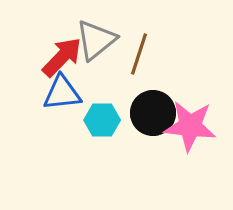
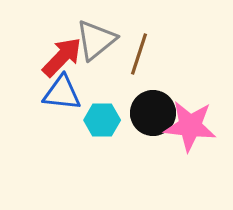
blue triangle: rotated 12 degrees clockwise
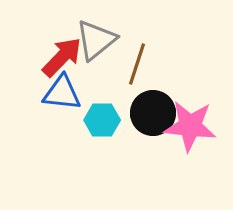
brown line: moved 2 px left, 10 px down
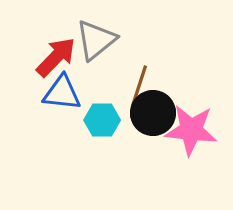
red arrow: moved 6 px left
brown line: moved 2 px right, 22 px down
pink star: moved 1 px right, 4 px down
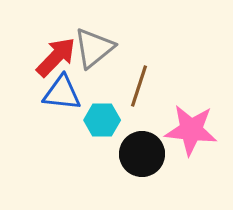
gray triangle: moved 2 px left, 8 px down
black circle: moved 11 px left, 41 px down
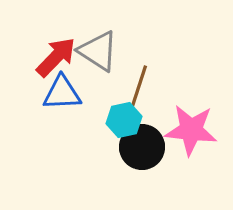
gray triangle: moved 4 px right, 3 px down; rotated 48 degrees counterclockwise
blue triangle: rotated 9 degrees counterclockwise
cyan hexagon: moved 22 px right; rotated 12 degrees counterclockwise
black circle: moved 7 px up
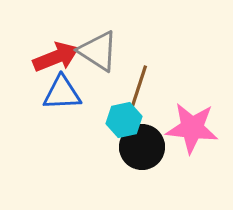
red arrow: rotated 24 degrees clockwise
pink star: moved 1 px right, 2 px up
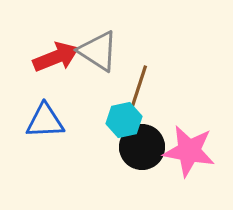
blue triangle: moved 17 px left, 28 px down
pink star: moved 3 px left, 23 px down; rotated 4 degrees clockwise
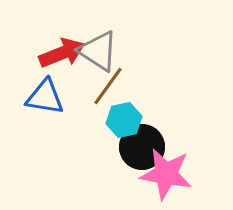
red arrow: moved 6 px right, 4 px up
brown line: moved 31 px left; rotated 18 degrees clockwise
blue triangle: moved 24 px up; rotated 12 degrees clockwise
pink star: moved 23 px left, 23 px down
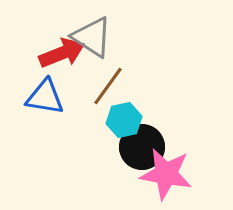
gray triangle: moved 6 px left, 14 px up
